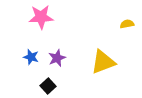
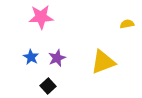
blue star: rotated 14 degrees clockwise
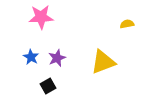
black square: rotated 14 degrees clockwise
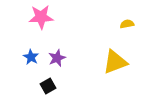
yellow triangle: moved 12 px right
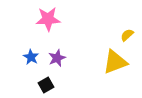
pink star: moved 7 px right, 2 px down
yellow semicircle: moved 11 px down; rotated 32 degrees counterclockwise
black square: moved 2 px left, 1 px up
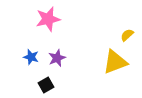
pink star: rotated 10 degrees counterclockwise
blue star: rotated 14 degrees counterclockwise
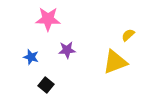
pink star: rotated 15 degrees clockwise
yellow semicircle: moved 1 px right
purple star: moved 10 px right, 8 px up; rotated 18 degrees clockwise
black square: rotated 21 degrees counterclockwise
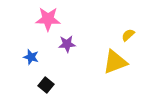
purple star: moved 6 px up
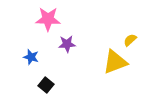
yellow semicircle: moved 2 px right, 5 px down
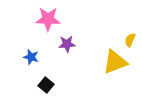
yellow semicircle: rotated 24 degrees counterclockwise
